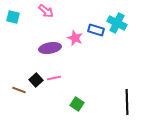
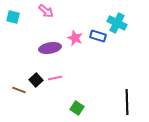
blue rectangle: moved 2 px right, 6 px down
pink line: moved 1 px right
green square: moved 4 px down
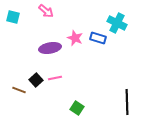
blue rectangle: moved 2 px down
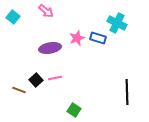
cyan square: rotated 24 degrees clockwise
pink star: moved 2 px right; rotated 28 degrees clockwise
black line: moved 10 px up
green square: moved 3 px left, 2 px down
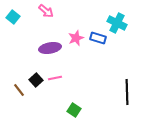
pink star: moved 1 px left
brown line: rotated 32 degrees clockwise
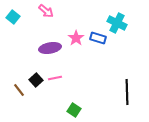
pink star: rotated 14 degrees counterclockwise
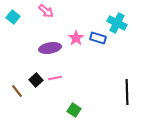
brown line: moved 2 px left, 1 px down
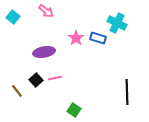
purple ellipse: moved 6 px left, 4 px down
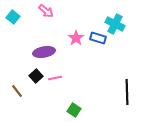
cyan cross: moved 2 px left, 1 px down
black square: moved 4 px up
